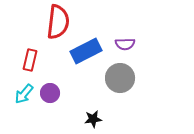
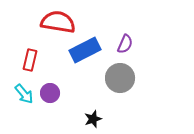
red semicircle: rotated 88 degrees counterclockwise
purple semicircle: rotated 66 degrees counterclockwise
blue rectangle: moved 1 px left, 1 px up
cyan arrow: rotated 80 degrees counterclockwise
black star: rotated 12 degrees counterclockwise
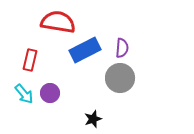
purple semicircle: moved 3 px left, 4 px down; rotated 18 degrees counterclockwise
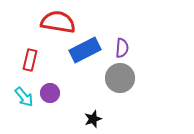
cyan arrow: moved 3 px down
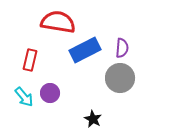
black star: rotated 24 degrees counterclockwise
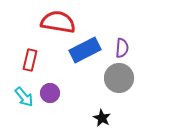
gray circle: moved 1 px left
black star: moved 9 px right, 1 px up
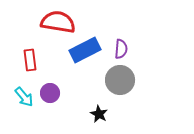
purple semicircle: moved 1 px left, 1 px down
red rectangle: rotated 20 degrees counterclockwise
gray circle: moved 1 px right, 2 px down
black star: moved 3 px left, 4 px up
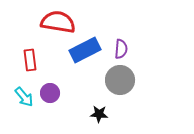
black star: rotated 24 degrees counterclockwise
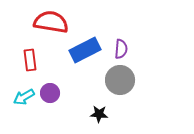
red semicircle: moved 7 px left
cyan arrow: rotated 100 degrees clockwise
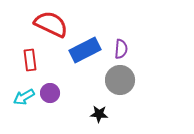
red semicircle: moved 2 px down; rotated 16 degrees clockwise
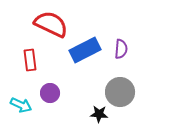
gray circle: moved 12 px down
cyan arrow: moved 3 px left, 8 px down; rotated 125 degrees counterclockwise
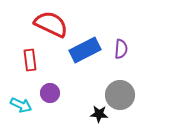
gray circle: moved 3 px down
